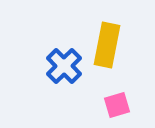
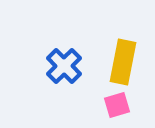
yellow rectangle: moved 16 px right, 17 px down
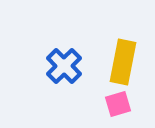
pink square: moved 1 px right, 1 px up
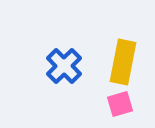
pink square: moved 2 px right
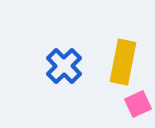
pink square: moved 18 px right; rotated 8 degrees counterclockwise
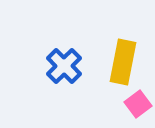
pink square: rotated 12 degrees counterclockwise
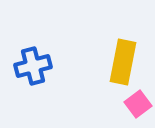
blue cross: moved 31 px left; rotated 30 degrees clockwise
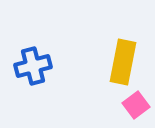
pink square: moved 2 px left, 1 px down
